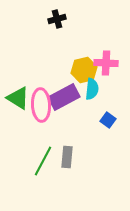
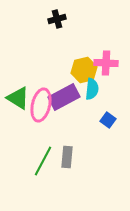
pink ellipse: rotated 16 degrees clockwise
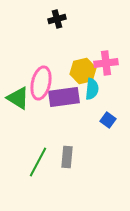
pink cross: rotated 10 degrees counterclockwise
yellow hexagon: moved 1 px left, 1 px down
purple rectangle: rotated 20 degrees clockwise
pink ellipse: moved 22 px up
green line: moved 5 px left, 1 px down
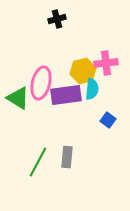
purple rectangle: moved 2 px right, 2 px up
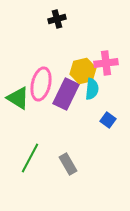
pink ellipse: moved 1 px down
purple rectangle: moved 1 px up; rotated 56 degrees counterclockwise
gray rectangle: moved 1 px right, 7 px down; rotated 35 degrees counterclockwise
green line: moved 8 px left, 4 px up
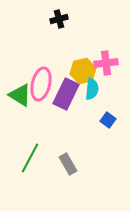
black cross: moved 2 px right
green triangle: moved 2 px right, 3 px up
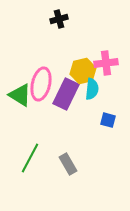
blue square: rotated 21 degrees counterclockwise
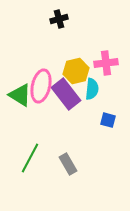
yellow hexagon: moved 7 px left
pink ellipse: moved 2 px down
purple rectangle: rotated 64 degrees counterclockwise
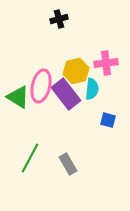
green triangle: moved 2 px left, 2 px down
